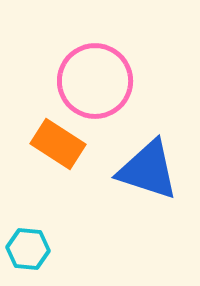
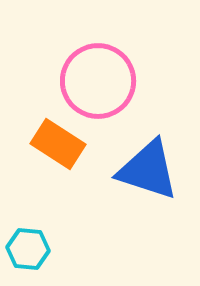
pink circle: moved 3 px right
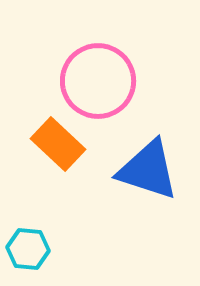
orange rectangle: rotated 10 degrees clockwise
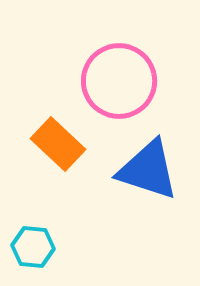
pink circle: moved 21 px right
cyan hexagon: moved 5 px right, 2 px up
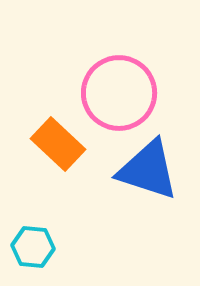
pink circle: moved 12 px down
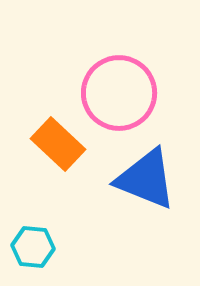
blue triangle: moved 2 px left, 9 px down; rotated 4 degrees clockwise
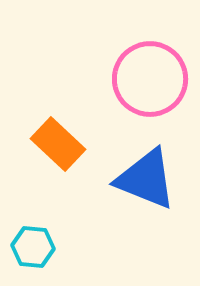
pink circle: moved 31 px right, 14 px up
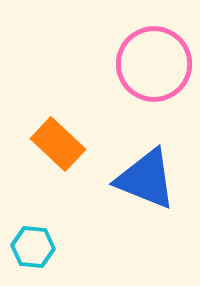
pink circle: moved 4 px right, 15 px up
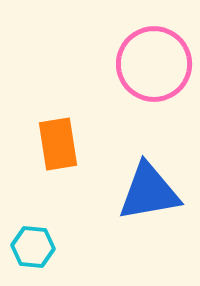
orange rectangle: rotated 38 degrees clockwise
blue triangle: moved 3 px right, 13 px down; rotated 32 degrees counterclockwise
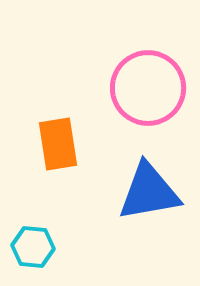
pink circle: moved 6 px left, 24 px down
